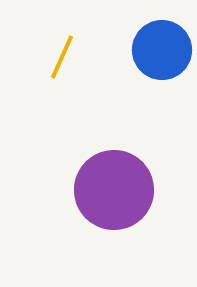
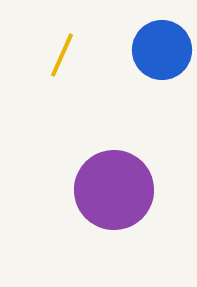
yellow line: moved 2 px up
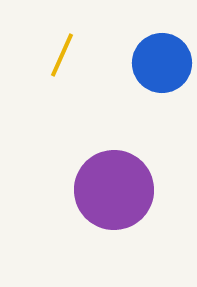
blue circle: moved 13 px down
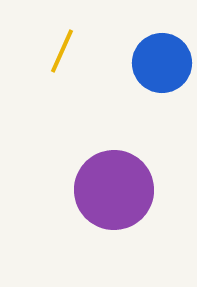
yellow line: moved 4 px up
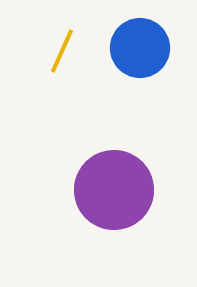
blue circle: moved 22 px left, 15 px up
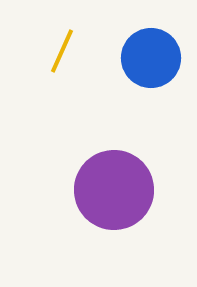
blue circle: moved 11 px right, 10 px down
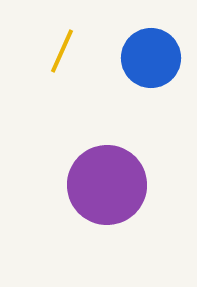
purple circle: moved 7 px left, 5 px up
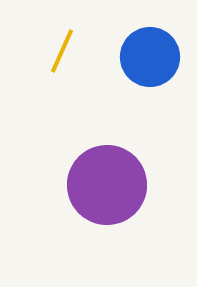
blue circle: moved 1 px left, 1 px up
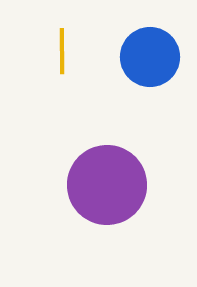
yellow line: rotated 24 degrees counterclockwise
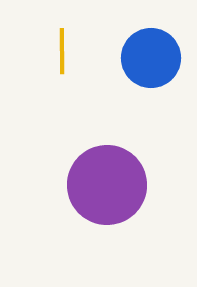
blue circle: moved 1 px right, 1 px down
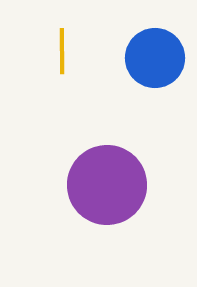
blue circle: moved 4 px right
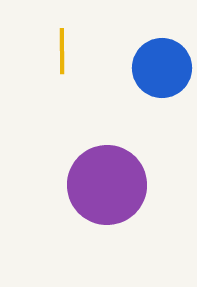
blue circle: moved 7 px right, 10 px down
